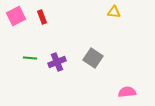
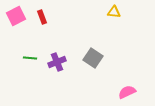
pink semicircle: rotated 18 degrees counterclockwise
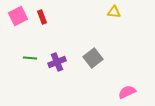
pink square: moved 2 px right
gray square: rotated 18 degrees clockwise
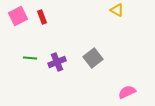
yellow triangle: moved 3 px right, 2 px up; rotated 24 degrees clockwise
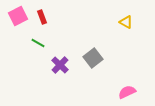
yellow triangle: moved 9 px right, 12 px down
green line: moved 8 px right, 15 px up; rotated 24 degrees clockwise
purple cross: moved 3 px right, 3 px down; rotated 24 degrees counterclockwise
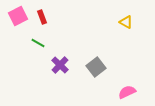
gray square: moved 3 px right, 9 px down
